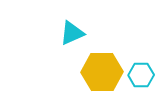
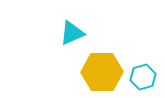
cyan hexagon: moved 2 px right, 2 px down; rotated 15 degrees counterclockwise
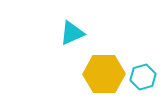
yellow hexagon: moved 2 px right, 2 px down
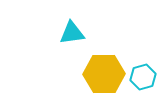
cyan triangle: rotated 16 degrees clockwise
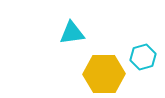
cyan hexagon: moved 20 px up
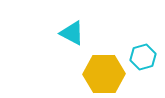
cyan triangle: rotated 36 degrees clockwise
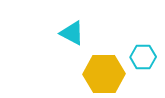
cyan hexagon: rotated 15 degrees clockwise
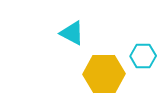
cyan hexagon: moved 1 px up
